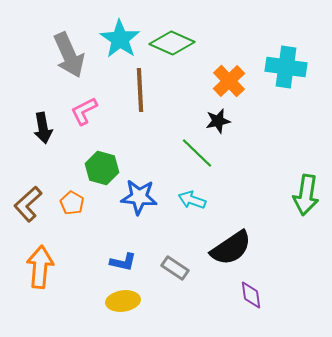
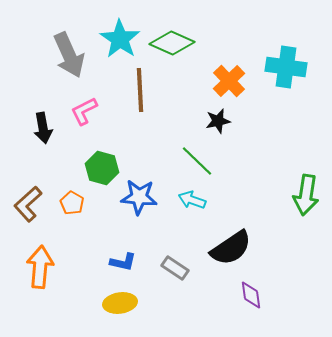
green line: moved 8 px down
yellow ellipse: moved 3 px left, 2 px down
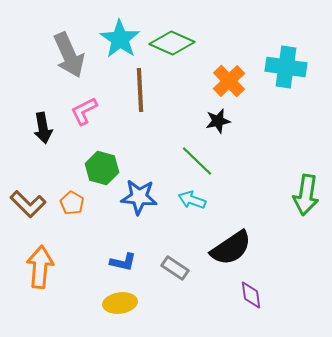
brown L-shape: rotated 93 degrees counterclockwise
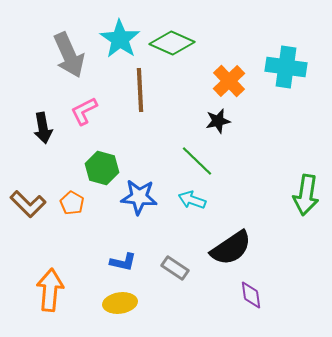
orange arrow: moved 10 px right, 23 px down
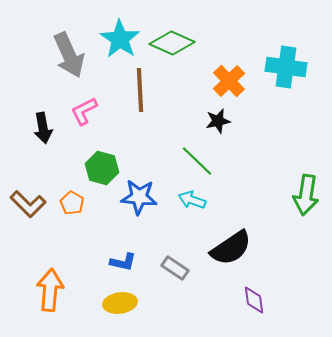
purple diamond: moved 3 px right, 5 px down
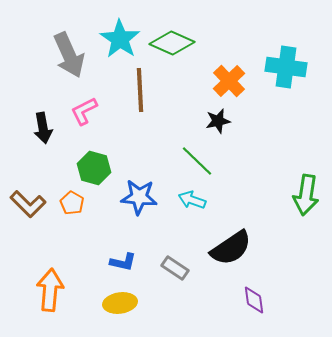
green hexagon: moved 8 px left
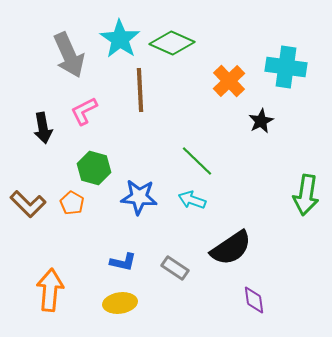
black star: moved 43 px right; rotated 15 degrees counterclockwise
